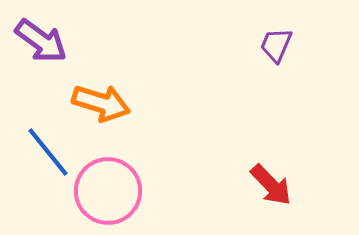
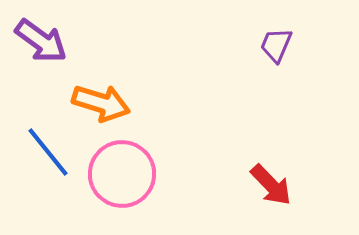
pink circle: moved 14 px right, 17 px up
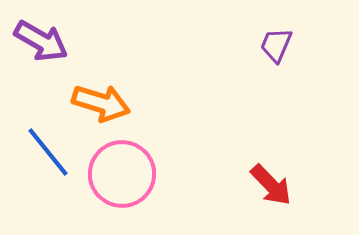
purple arrow: rotated 6 degrees counterclockwise
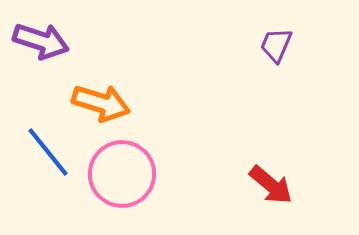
purple arrow: rotated 12 degrees counterclockwise
red arrow: rotated 6 degrees counterclockwise
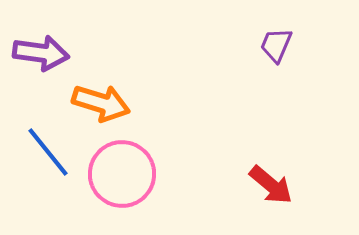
purple arrow: moved 12 px down; rotated 10 degrees counterclockwise
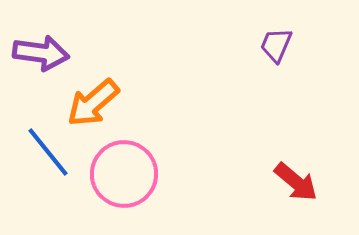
orange arrow: moved 8 px left; rotated 122 degrees clockwise
pink circle: moved 2 px right
red arrow: moved 25 px right, 3 px up
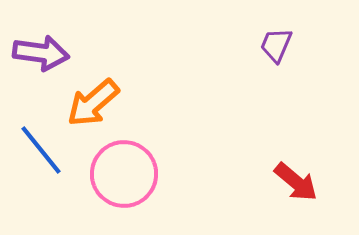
blue line: moved 7 px left, 2 px up
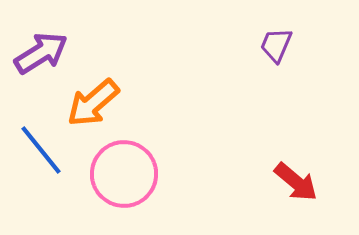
purple arrow: rotated 40 degrees counterclockwise
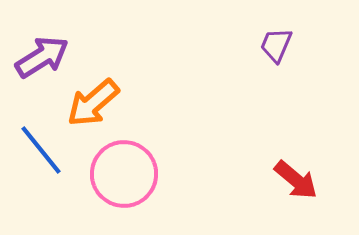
purple arrow: moved 1 px right, 4 px down
red arrow: moved 2 px up
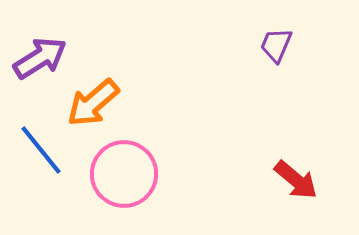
purple arrow: moved 2 px left, 1 px down
